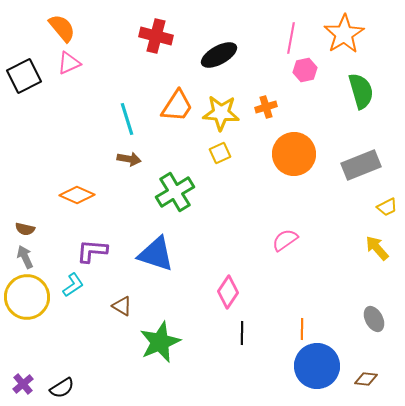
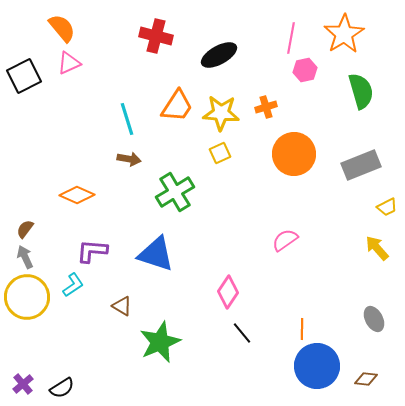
brown semicircle: rotated 114 degrees clockwise
black line: rotated 40 degrees counterclockwise
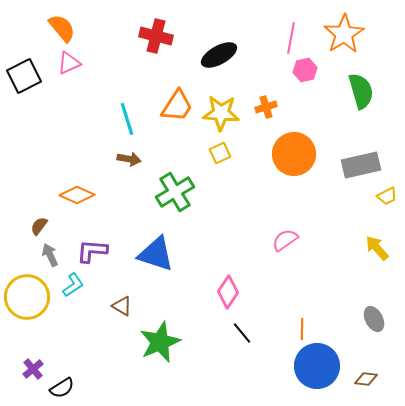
gray rectangle: rotated 9 degrees clockwise
yellow trapezoid: moved 11 px up
brown semicircle: moved 14 px right, 3 px up
gray arrow: moved 25 px right, 2 px up
purple cross: moved 10 px right, 15 px up
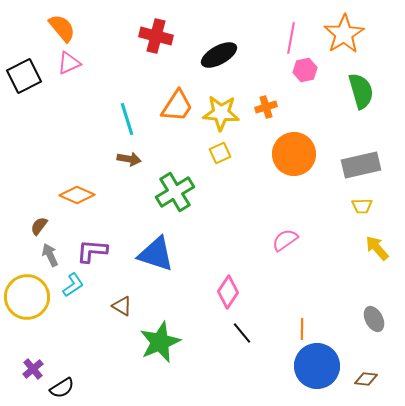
yellow trapezoid: moved 25 px left, 10 px down; rotated 25 degrees clockwise
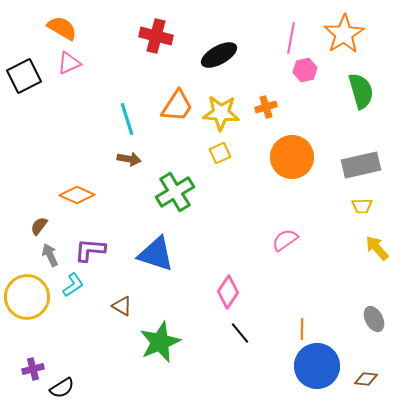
orange semicircle: rotated 20 degrees counterclockwise
orange circle: moved 2 px left, 3 px down
purple L-shape: moved 2 px left, 1 px up
black line: moved 2 px left
purple cross: rotated 25 degrees clockwise
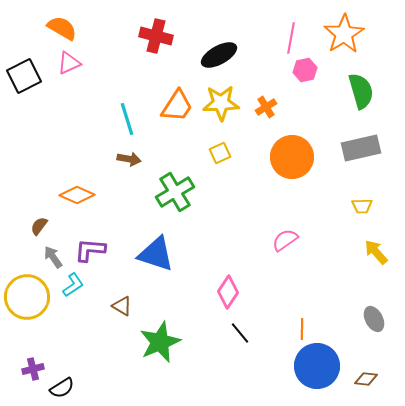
orange cross: rotated 15 degrees counterclockwise
yellow star: moved 10 px up; rotated 6 degrees counterclockwise
gray rectangle: moved 17 px up
yellow arrow: moved 1 px left, 4 px down
gray arrow: moved 3 px right, 2 px down; rotated 10 degrees counterclockwise
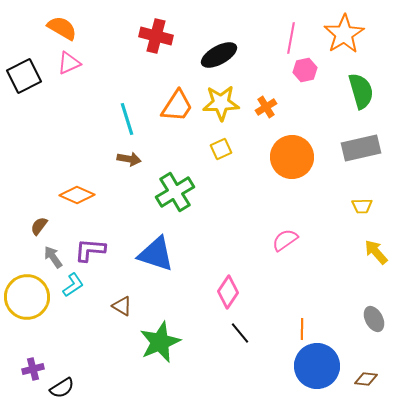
yellow square: moved 1 px right, 4 px up
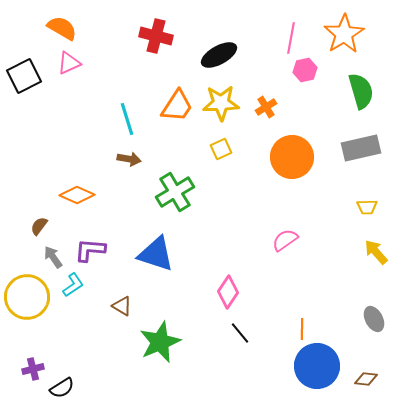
yellow trapezoid: moved 5 px right, 1 px down
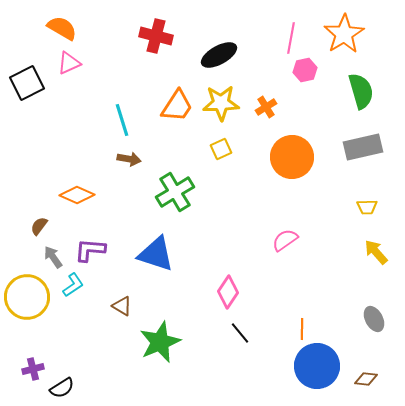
black square: moved 3 px right, 7 px down
cyan line: moved 5 px left, 1 px down
gray rectangle: moved 2 px right, 1 px up
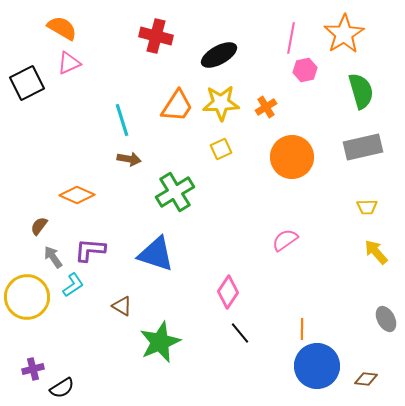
gray ellipse: moved 12 px right
